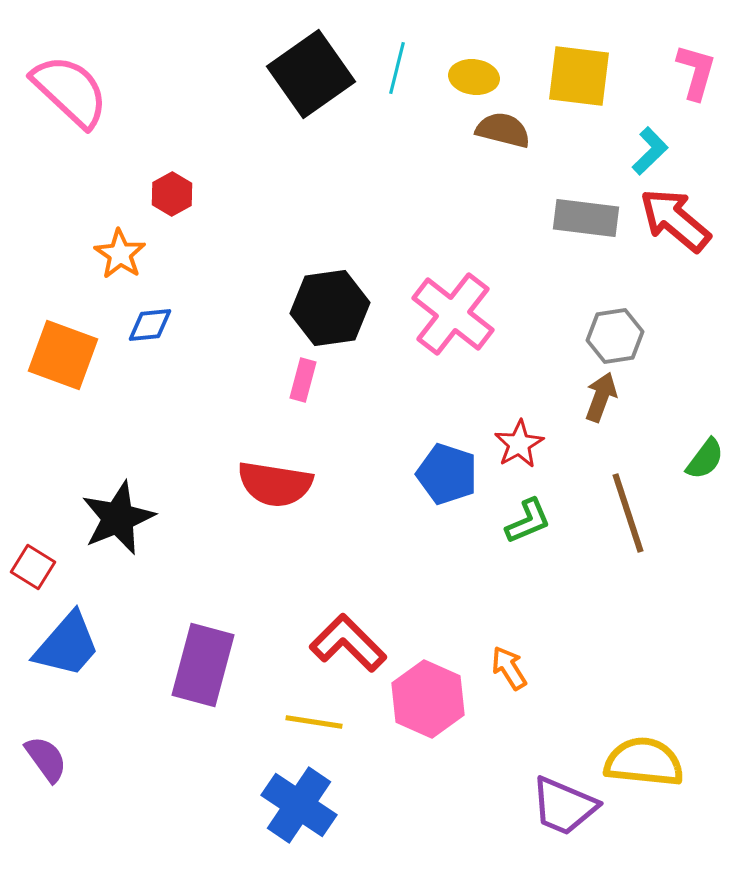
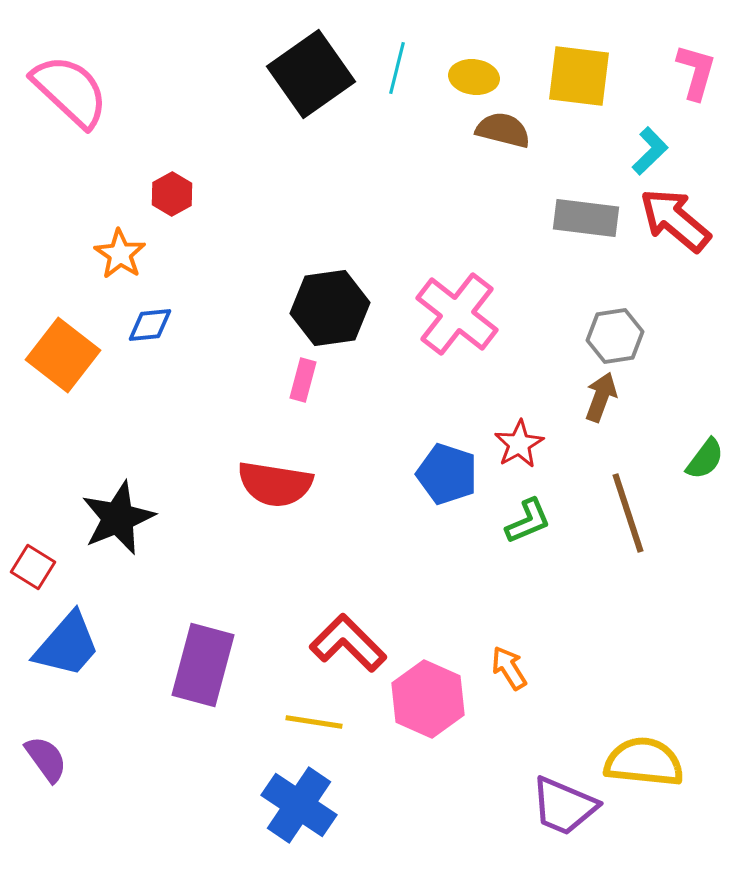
pink cross: moved 4 px right
orange square: rotated 18 degrees clockwise
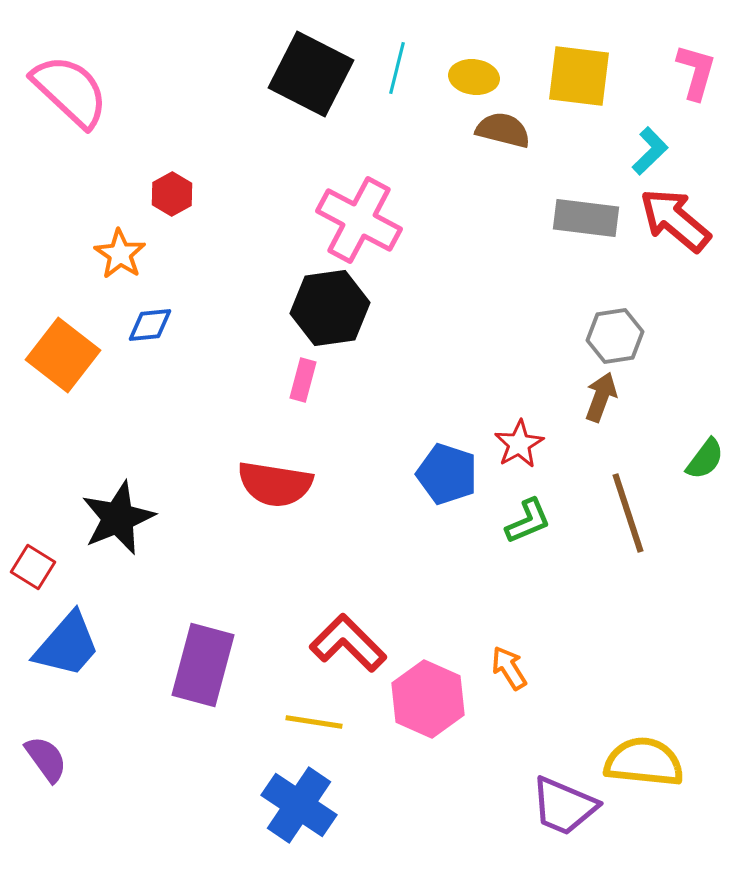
black square: rotated 28 degrees counterclockwise
pink cross: moved 98 px left, 94 px up; rotated 10 degrees counterclockwise
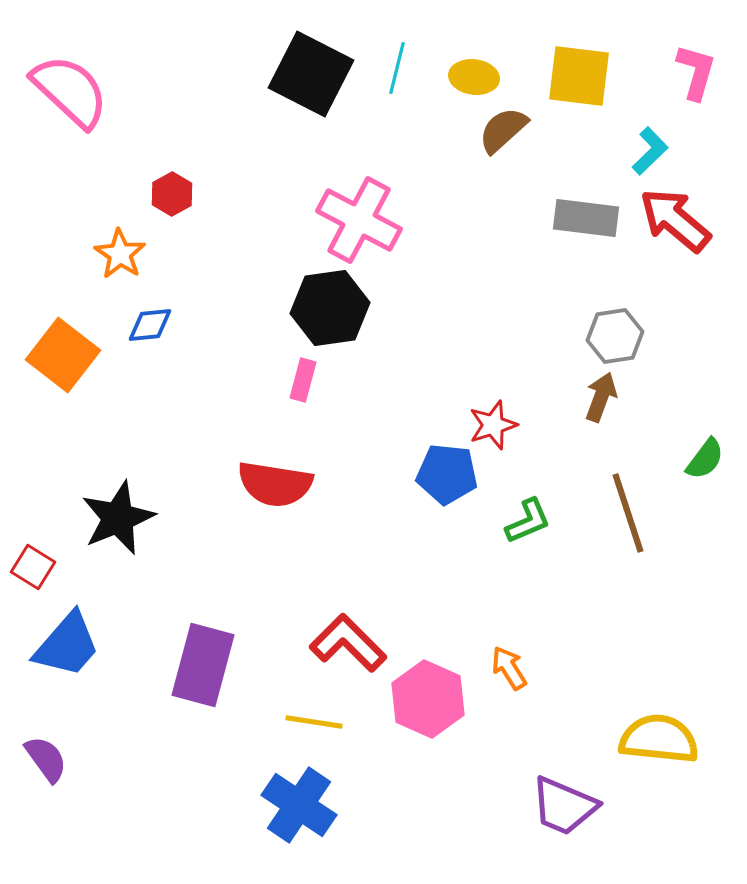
brown semicircle: rotated 56 degrees counterclockwise
red star: moved 26 px left, 19 px up; rotated 12 degrees clockwise
blue pentagon: rotated 12 degrees counterclockwise
yellow semicircle: moved 15 px right, 23 px up
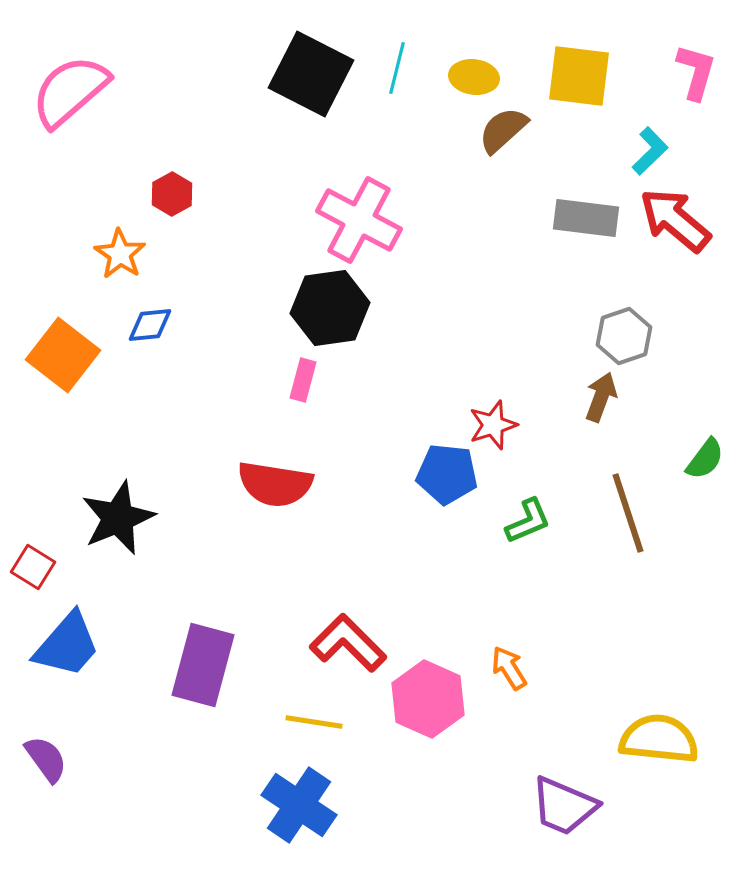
pink semicircle: rotated 84 degrees counterclockwise
gray hexagon: moved 9 px right; rotated 10 degrees counterclockwise
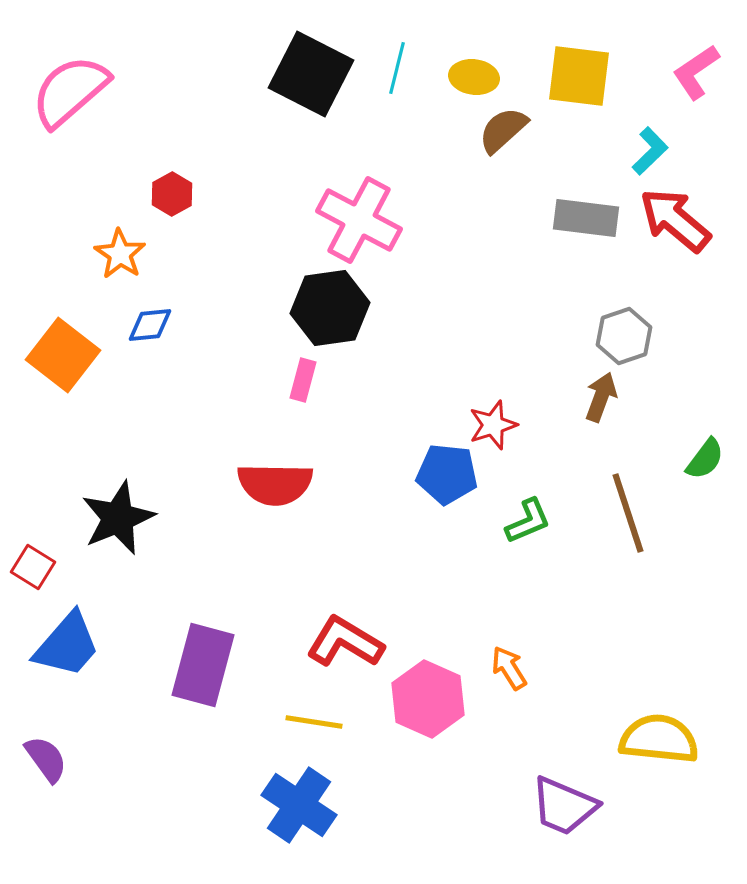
pink L-shape: rotated 140 degrees counterclockwise
red semicircle: rotated 8 degrees counterclockwise
red L-shape: moved 3 px left, 1 px up; rotated 14 degrees counterclockwise
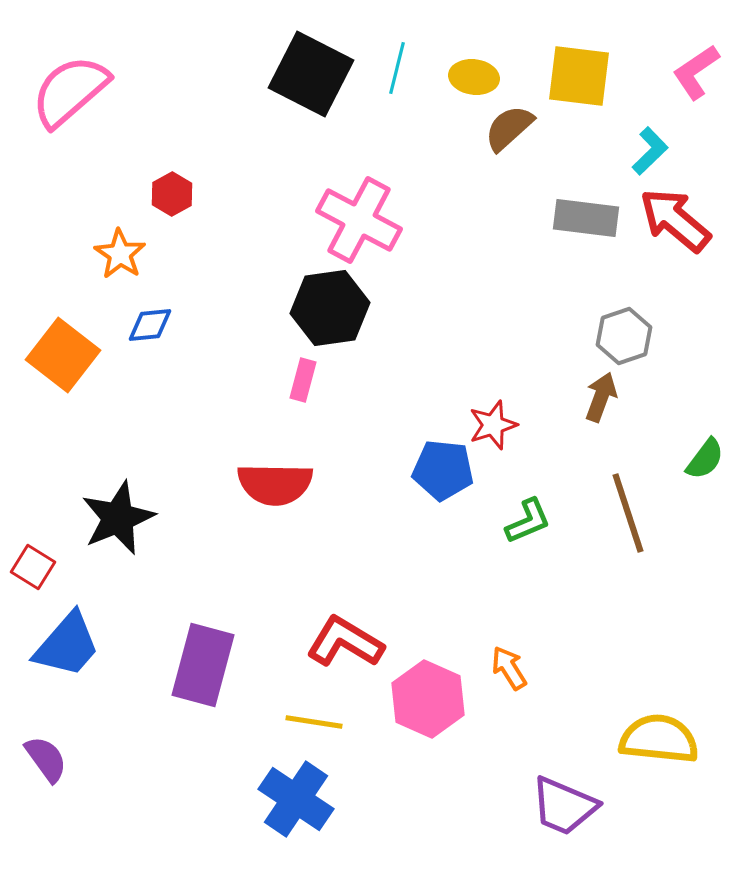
brown semicircle: moved 6 px right, 2 px up
blue pentagon: moved 4 px left, 4 px up
blue cross: moved 3 px left, 6 px up
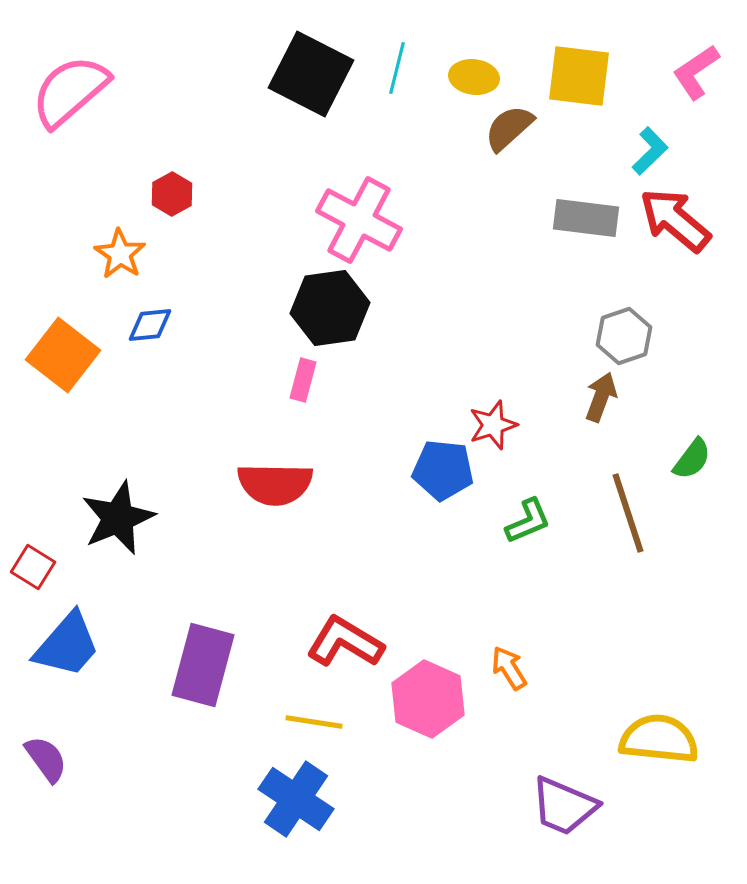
green semicircle: moved 13 px left
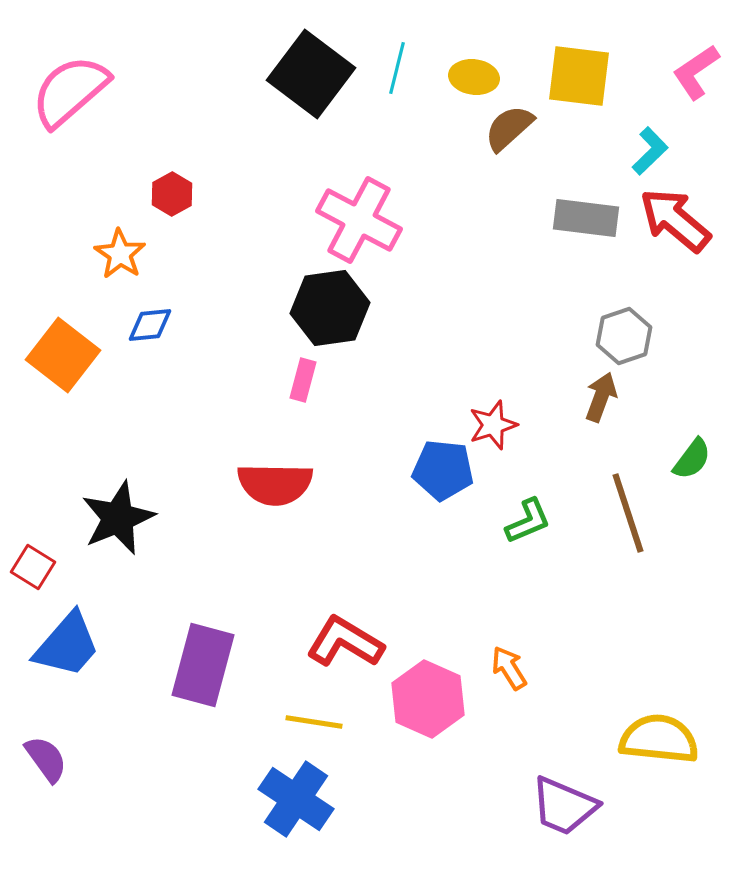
black square: rotated 10 degrees clockwise
